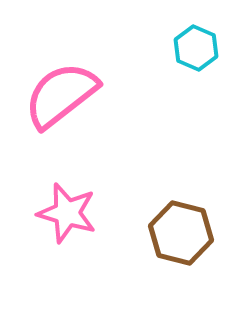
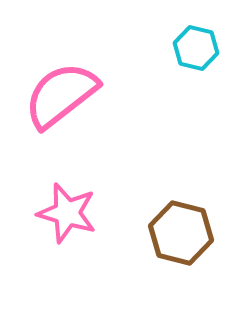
cyan hexagon: rotated 9 degrees counterclockwise
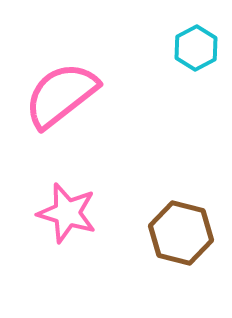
cyan hexagon: rotated 18 degrees clockwise
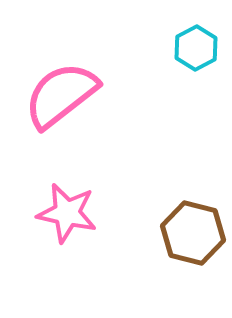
pink star: rotated 4 degrees counterclockwise
brown hexagon: moved 12 px right
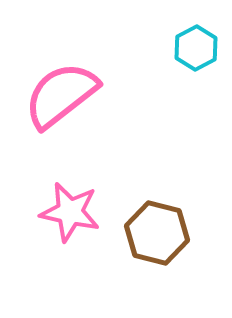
pink star: moved 3 px right, 1 px up
brown hexagon: moved 36 px left
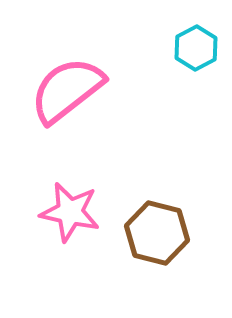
pink semicircle: moved 6 px right, 5 px up
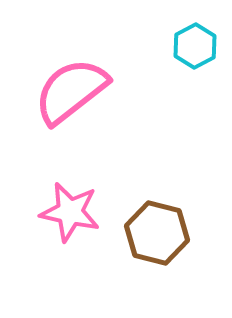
cyan hexagon: moved 1 px left, 2 px up
pink semicircle: moved 4 px right, 1 px down
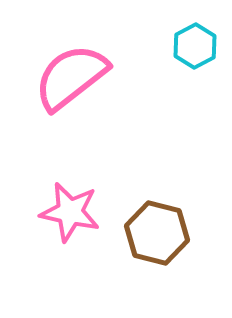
pink semicircle: moved 14 px up
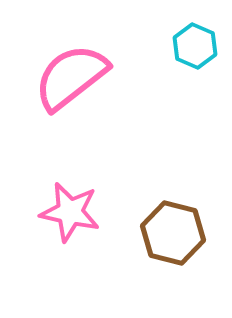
cyan hexagon: rotated 9 degrees counterclockwise
brown hexagon: moved 16 px right
